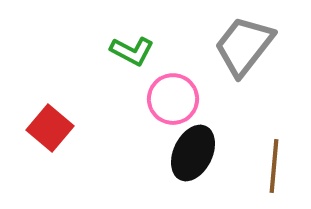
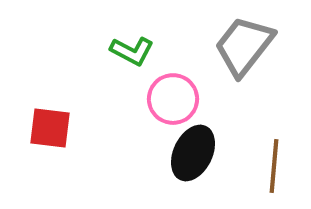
red square: rotated 33 degrees counterclockwise
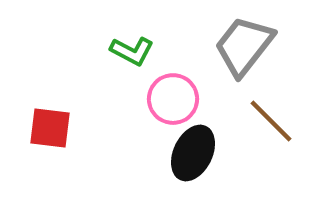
brown line: moved 3 px left, 45 px up; rotated 50 degrees counterclockwise
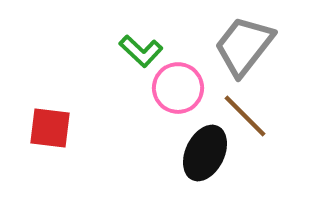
green L-shape: moved 9 px right; rotated 15 degrees clockwise
pink circle: moved 5 px right, 11 px up
brown line: moved 26 px left, 5 px up
black ellipse: moved 12 px right
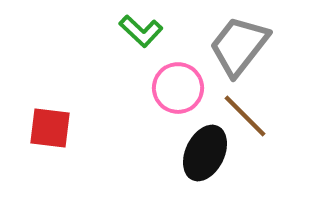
gray trapezoid: moved 5 px left
green L-shape: moved 20 px up
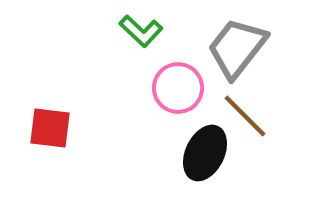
gray trapezoid: moved 2 px left, 2 px down
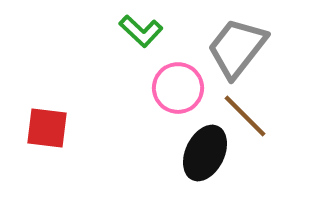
red square: moved 3 px left
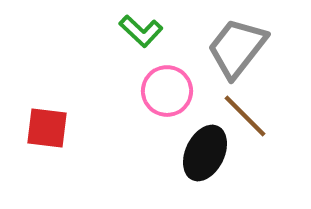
pink circle: moved 11 px left, 3 px down
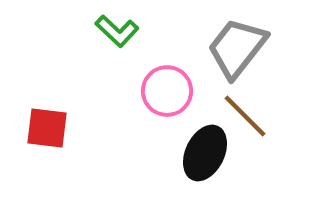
green L-shape: moved 24 px left
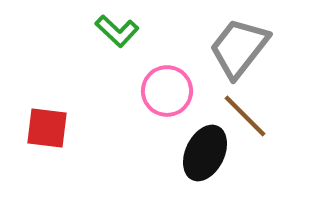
gray trapezoid: moved 2 px right
